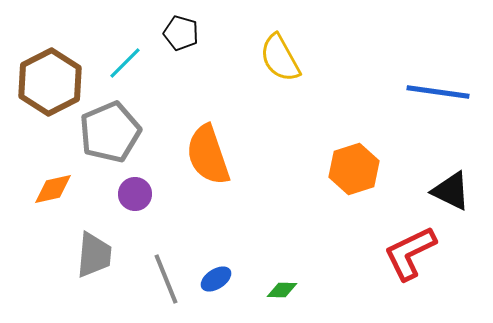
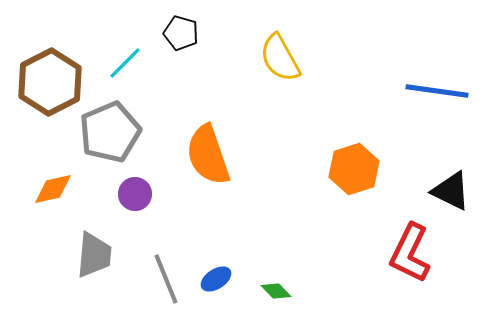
blue line: moved 1 px left, 1 px up
red L-shape: rotated 38 degrees counterclockwise
green diamond: moved 6 px left, 1 px down; rotated 44 degrees clockwise
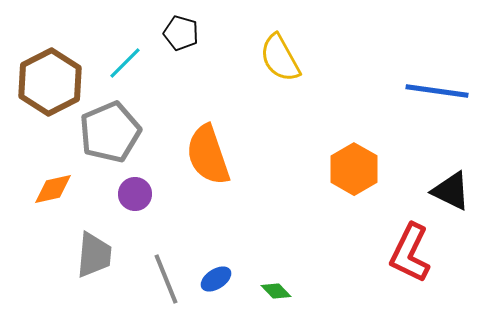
orange hexagon: rotated 12 degrees counterclockwise
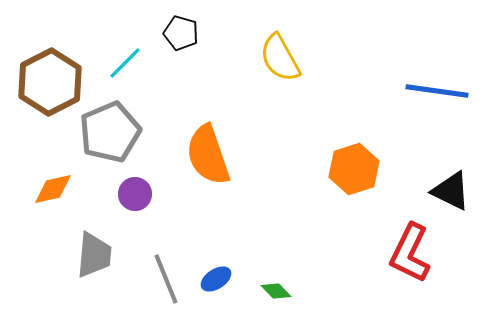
orange hexagon: rotated 12 degrees clockwise
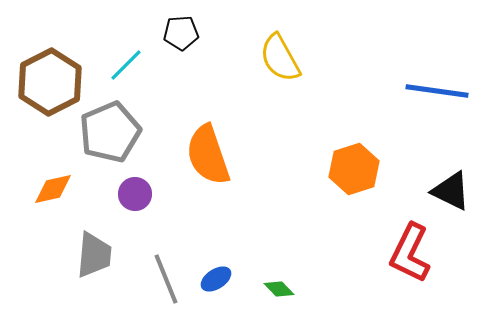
black pentagon: rotated 20 degrees counterclockwise
cyan line: moved 1 px right, 2 px down
green diamond: moved 3 px right, 2 px up
